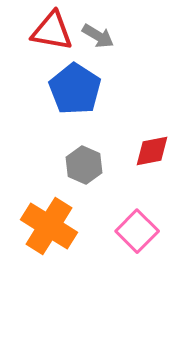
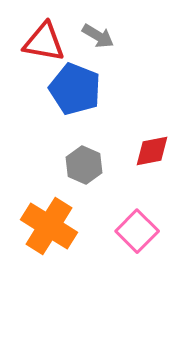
red triangle: moved 8 px left, 11 px down
blue pentagon: rotated 12 degrees counterclockwise
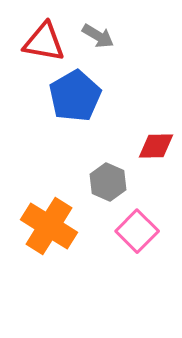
blue pentagon: moved 7 px down; rotated 21 degrees clockwise
red diamond: moved 4 px right, 5 px up; rotated 9 degrees clockwise
gray hexagon: moved 24 px right, 17 px down
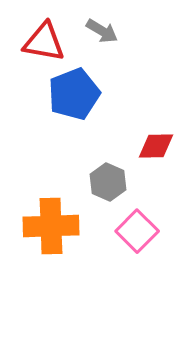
gray arrow: moved 4 px right, 5 px up
blue pentagon: moved 1 px left, 2 px up; rotated 9 degrees clockwise
orange cross: moved 2 px right; rotated 34 degrees counterclockwise
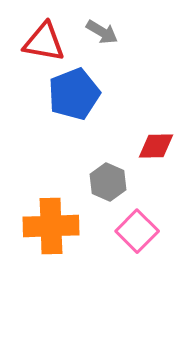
gray arrow: moved 1 px down
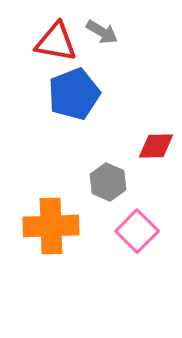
red triangle: moved 12 px right
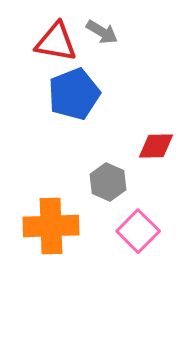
pink square: moved 1 px right
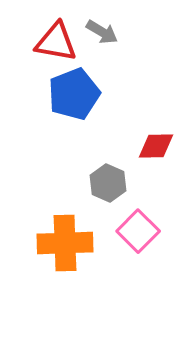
gray hexagon: moved 1 px down
orange cross: moved 14 px right, 17 px down
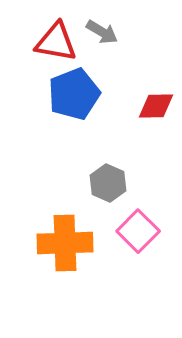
red diamond: moved 40 px up
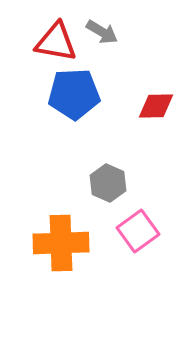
blue pentagon: rotated 18 degrees clockwise
pink square: rotated 9 degrees clockwise
orange cross: moved 4 px left
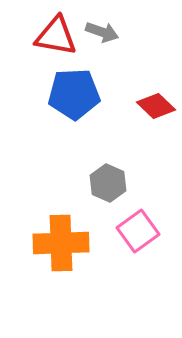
gray arrow: rotated 12 degrees counterclockwise
red triangle: moved 6 px up
red diamond: rotated 45 degrees clockwise
